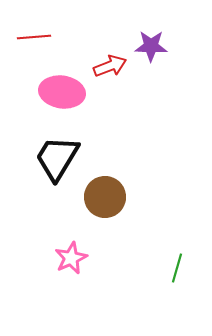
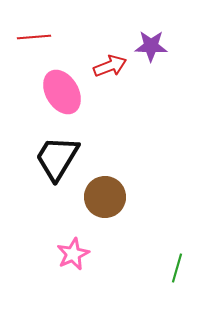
pink ellipse: rotated 51 degrees clockwise
pink star: moved 2 px right, 4 px up
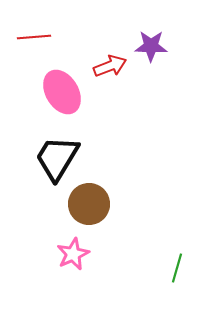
brown circle: moved 16 px left, 7 px down
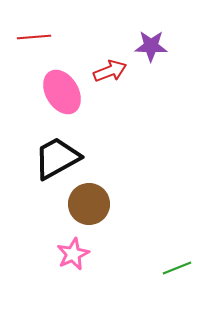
red arrow: moved 5 px down
black trapezoid: rotated 30 degrees clockwise
green line: rotated 52 degrees clockwise
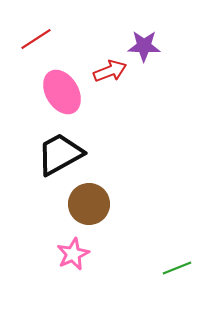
red line: moved 2 px right, 2 px down; rotated 28 degrees counterclockwise
purple star: moved 7 px left
black trapezoid: moved 3 px right, 4 px up
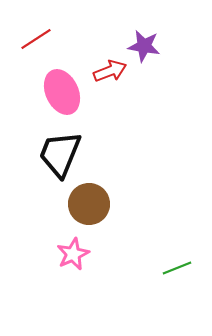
purple star: rotated 8 degrees clockwise
pink ellipse: rotated 6 degrees clockwise
black trapezoid: rotated 39 degrees counterclockwise
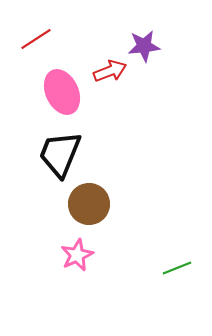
purple star: rotated 16 degrees counterclockwise
pink star: moved 4 px right, 1 px down
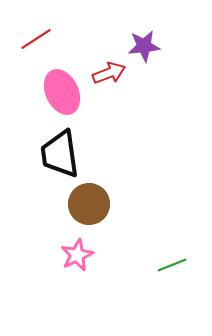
red arrow: moved 1 px left, 2 px down
black trapezoid: rotated 30 degrees counterclockwise
green line: moved 5 px left, 3 px up
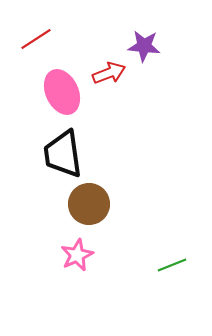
purple star: rotated 12 degrees clockwise
black trapezoid: moved 3 px right
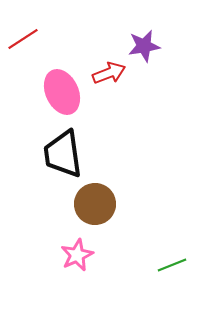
red line: moved 13 px left
purple star: rotated 16 degrees counterclockwise
brown circle: moved 6 px right
